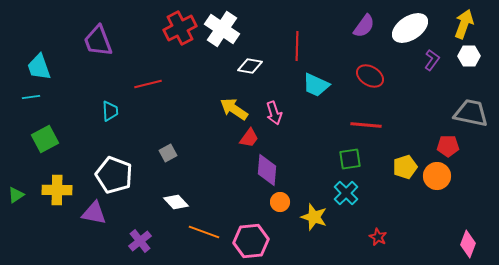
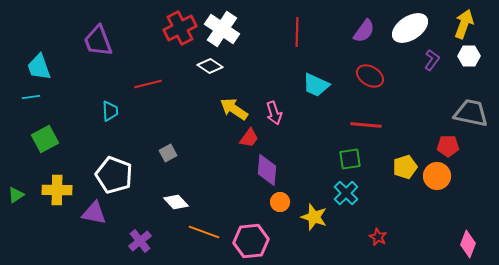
purple semicircle at (364, 26): moved 5 px down
red line at (297, 46): moved 14 px up
white diamond at (250, 66): moved 40 px left; rotated 25 degrees clockwise
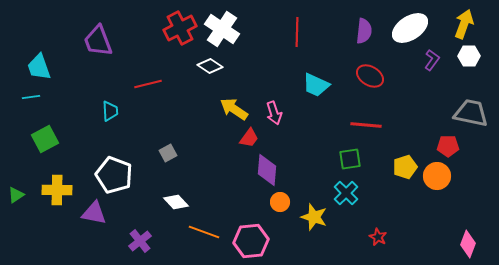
purple semicircle at (364, 31): rotated 30 degrees counterclockwise
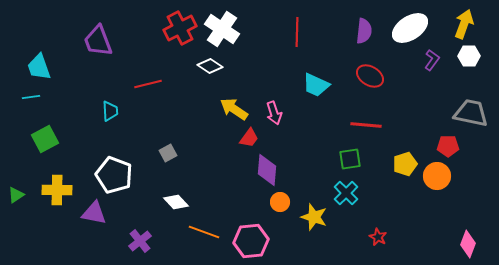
yellow pentagon at (405, 167): moved 3 px up
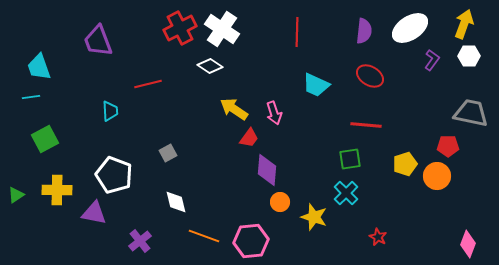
white diamond at (176, 202): rotated 30 degrees clockwise
orange line at (204, 232): moved 4 px down
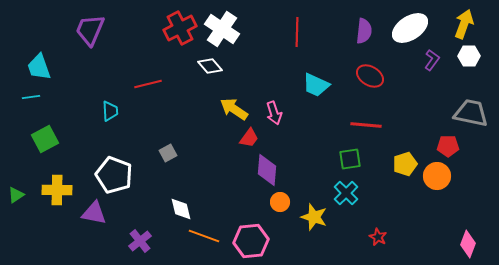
purple trapezoid at (98, 41): moved 8 px left, 11 px up; rotated 44 degrees clockwise
white diamond at (210, 66): rotated 15 degrees clockwise
white diamond at (176, 202): moved 5 px right, 7 px down
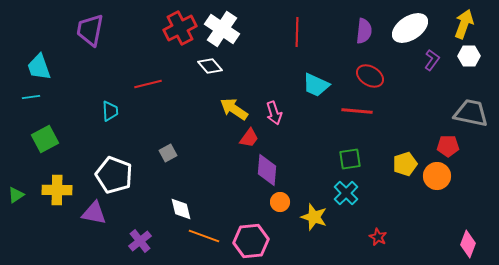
purple trapezoid at (90, 30): rotated 12 degrees counterclockwise
red line at (366, 125): moved 9 px left, 14 px up
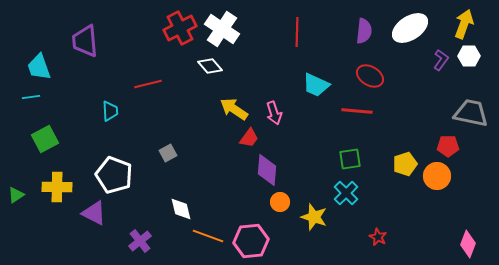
purple trapezoid at (90, 30): moved 5 px left, 11 px down; rotated 16 degrees counterclockwise
purple L-shape at (432, 60): moved 9 px right
yellow cross at (57, 190): moved 3 px up
purple triangle at (94, 213): rotated 16 degrees clockwise
orange line at (204, 236): moved 4 px right
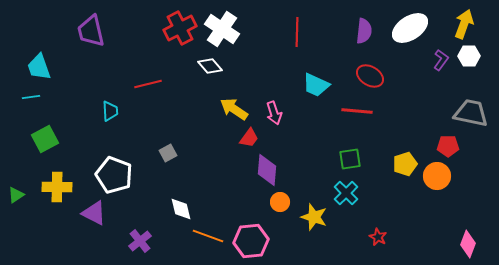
purple trapezoid at (85, 41): moved 6 px right, 10 px up; rotated 8 degrees counterclockwise
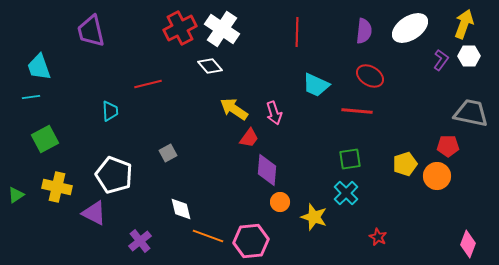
yellow cross at (57, 187): rotated 12 degrees clockwise
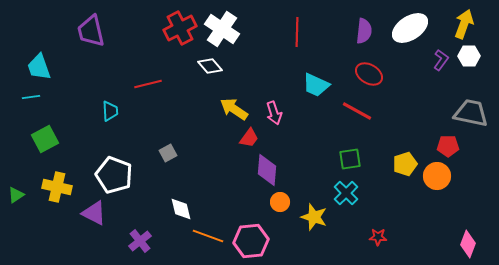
red ellipse at (370, 76): moved 1 px left, 2 px up
red line at (357, 111): rotated 24 degrees clockwise
red star at (378, 237): rotated 24 degrees counterclockwise
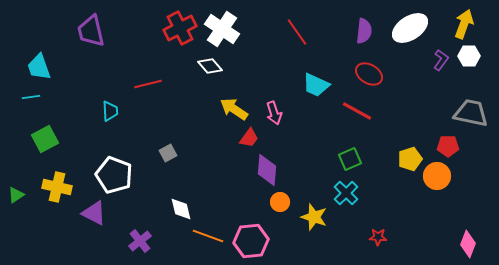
red line at (297, 32): rotated 36 degrees counterclockwise
green square at (350, 159): rotated 15 degrees counterclockwise
yellow pentagon at (405, 164): moved 5 px right, 5 px up
